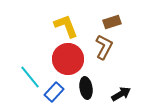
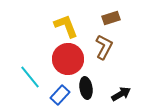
brown rectangle: moved 1 px left, 4 px up
blue rectangle: moved 6 px right, 3 px down
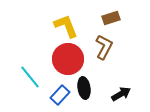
black ellipse: moved 2 px left
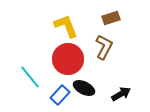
black ellipse: rotated 55 degrees counterclockwise
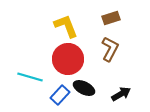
brown L-shape: moved 6 px right, 2 px down
cyan line: rotated 35 degrees counterclockwise
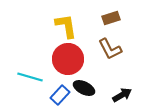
yellow L-shape: rotated 12 degrees clockwise
brown L-shape: rotated 125 degrees clockwise
black arrow: moved 1 px right, 1 px down
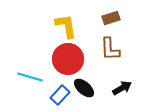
brown L-shape: rotated 25 degrees clockwise
black ellipse: rotated 15 degrees clockwise
black arrow: moved 7 px up
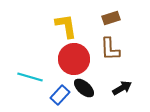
red circle: moved 6 px right
